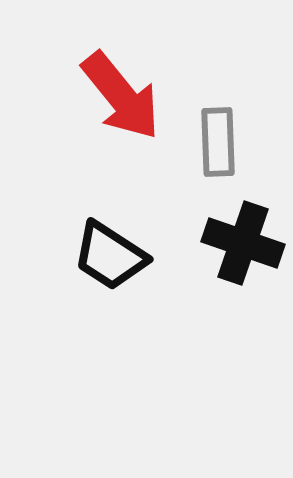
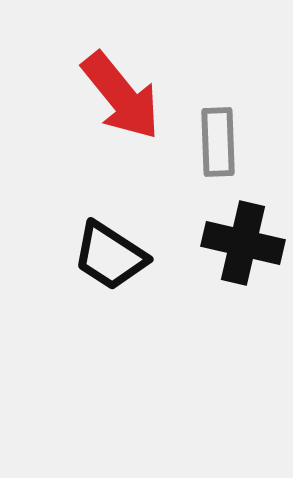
black cross: rotated 6 degrees counterclockwise
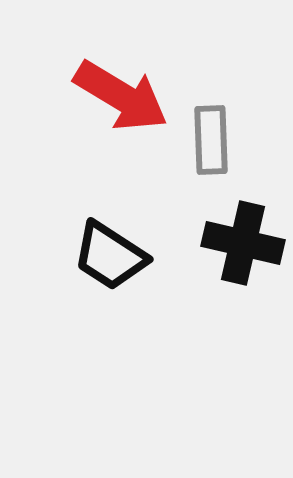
red arrow: rotated 20 degrees counterclockwise
gray rectangle: moved 7 px left, 2 px up
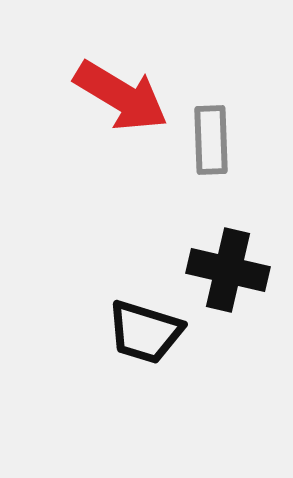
black cross: moved 15 px left, 27 px down
black trapezoid: moved 35 px right, 76 px down; rotated 16 degrees counterclockwise
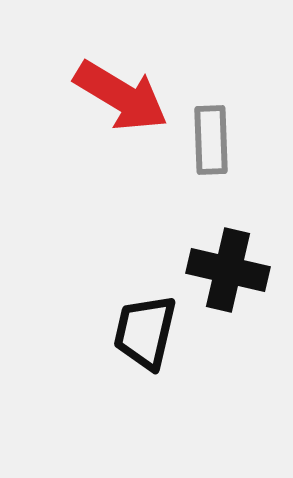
black trapezoid: rotated 86 degrees clockwise
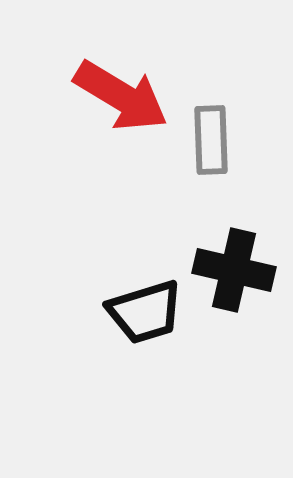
black cross: moved 6 px right
black trapezoid: moved 20 px up; rotated 120 degrees counterclockwise
